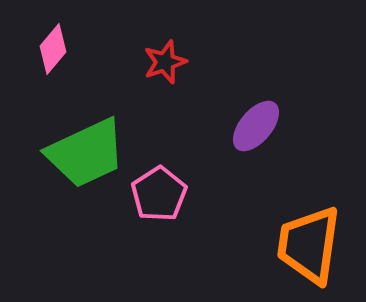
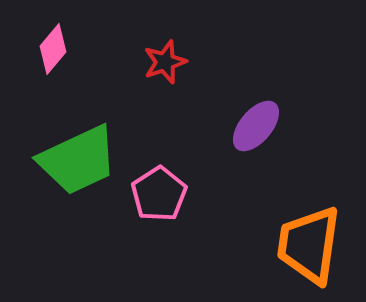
green trapezoid: moved 8 px left, 7 px down
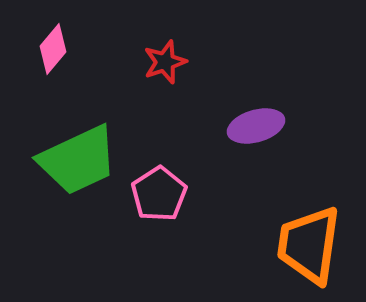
purple ellipse: rotated 34 degrees clockwise
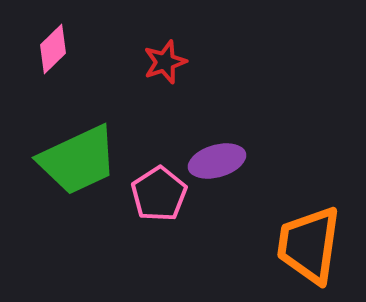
pink diamond: rotated 6 degrees clockwise
purple ellipse: moved 39 px left, 35 px down
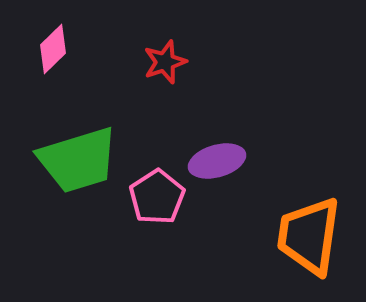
green trapezoid: rotated 8 degrees clockwise
pink pentagon: moved 2 px left, 3 px down
orange trapezoid: moved 9 px up
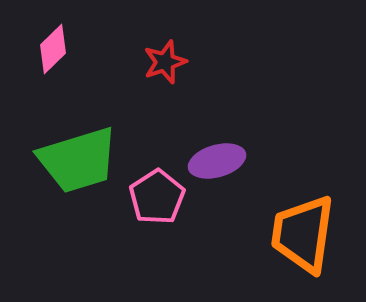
orange trapezoid: moved 6 px left, 2 px up
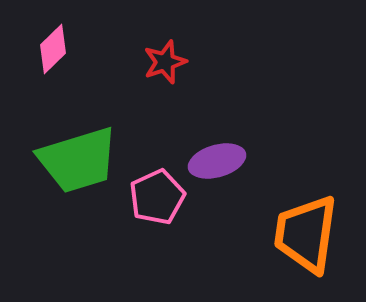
pink pentagon: rotated 8 degrees clockwise
orange trapezoid: moved 3 px right
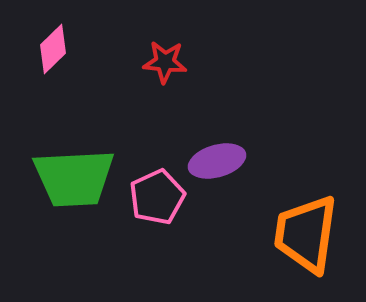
red star: rotated 24 degrees clockwise
green trapezoid: moved 4 px left, 18 px down; rotated 14 degrees clockwise
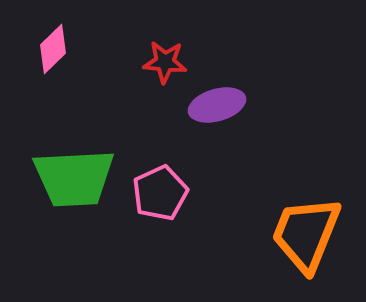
purple ellipse: moved 56 px up
pink pentagon: moved 3 px right, 4 px up
orange trapezoid: rotated 14 degrees clockwise
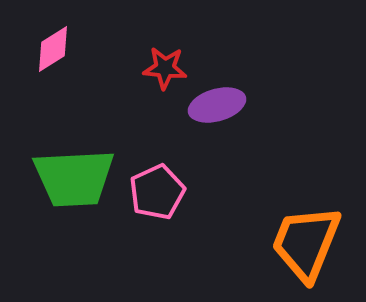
pink diamond: rotated 12 degrees clockwise
red star: moved 6 px down
pink pentagon: moved 3 px left, 1 px up
orange trapezoid: moved 9 px down
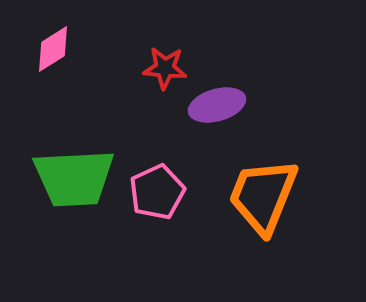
orange trapezoid: moved 43 px left, 47 px up
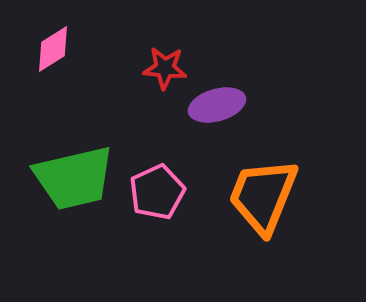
green trapezoid: rotated 10 degrees counterclockwise
